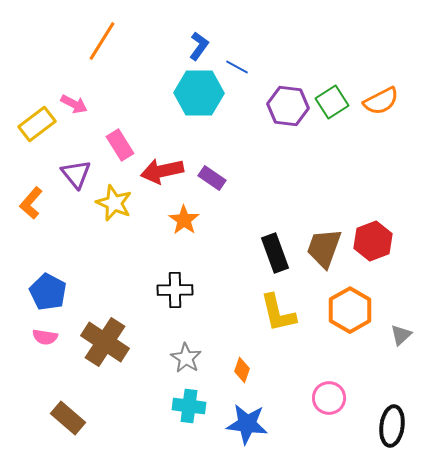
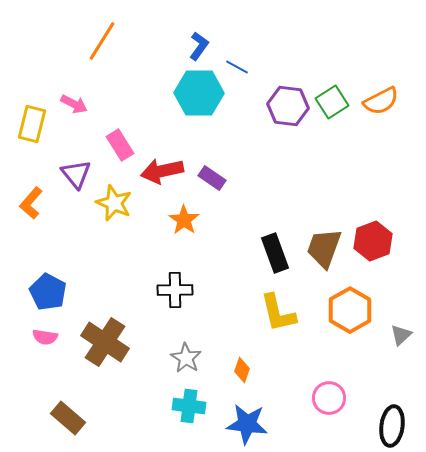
yellow rectangle: moved 5 px left; rotated 39 degrees counterclockwise
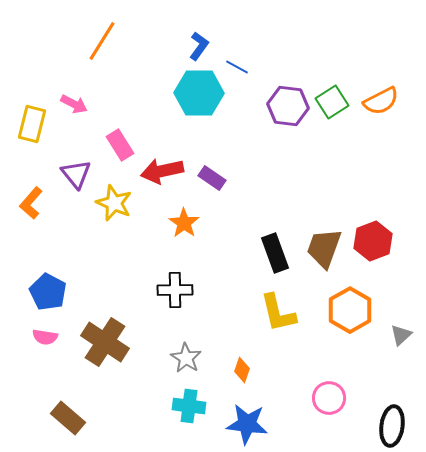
orange star: moved 3 px down
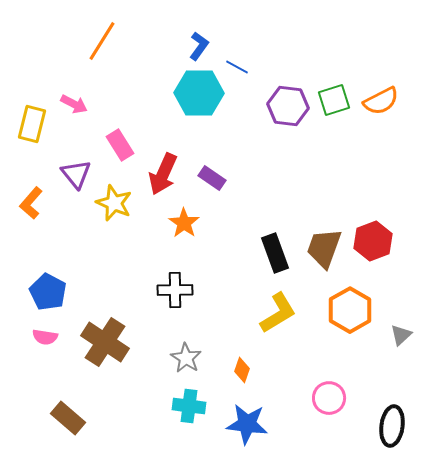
green square: moved 2 px right, 2 px up; rotated 16 degrees clockwise
red arrow: moved 1 px right, 3 px down; rotated 54 degrees counterclockwise
yellow L-shape: rotated 108 degrees counterclockwise
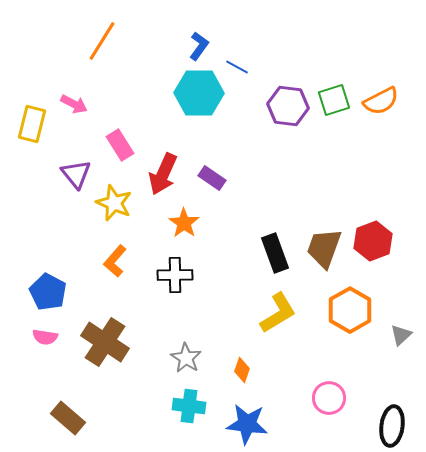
orange L-shape: moved 84 px right, 58 px down
black cross: moved 15 px up
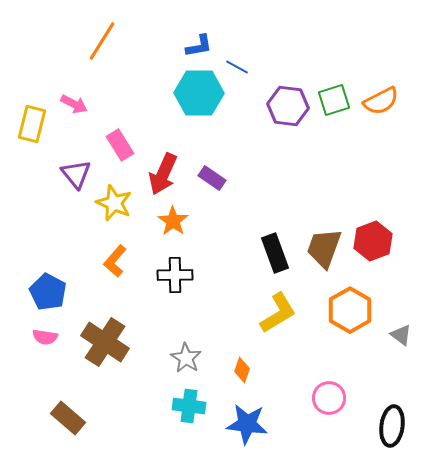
blue L-shape: rotated 44 degrees clockwise
orange star: moved 11 px left, 2 px up
gray triangle: rotated 40 degrees counterclockwise
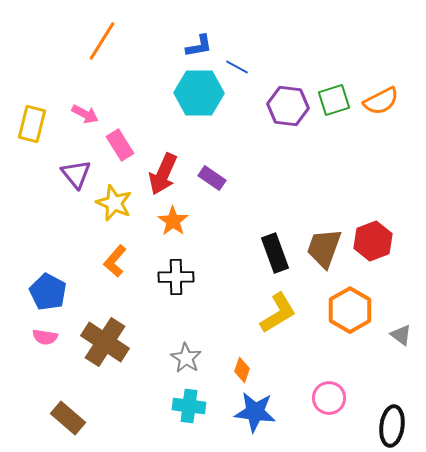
pink arrow: moved 11 px right, 10 px down
black cross: moved 1 px right, 2 px down
blue star: moved 8 px right, 12 px up
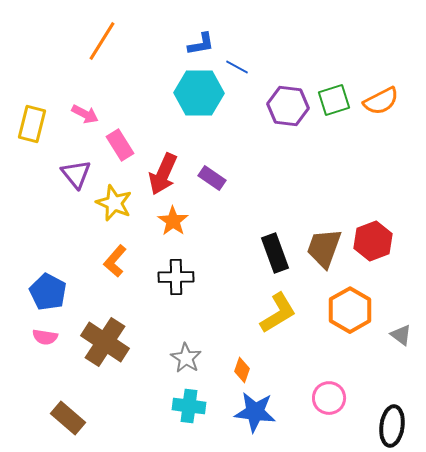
blue L-shape: moved 2 px right, 2 px up
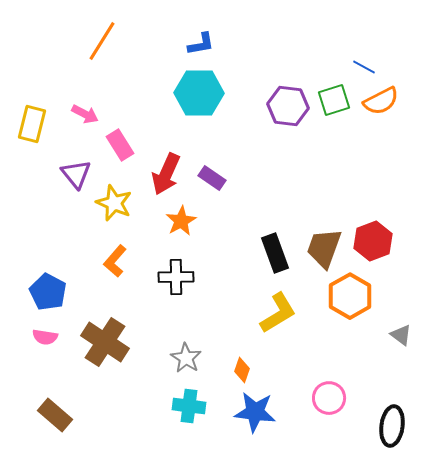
blue line: moved 127 px right
red arrow: moved 3 px right
orange star: moved 8 px right; rotated 8 degrees clockwise
orange hexagon: moved 14 px up
brown rectangle: moved 13 px left, 3 px up
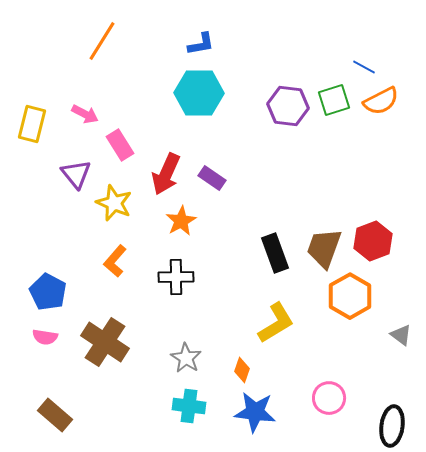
yellow L-shape: moved 2 px left, 10 px down
